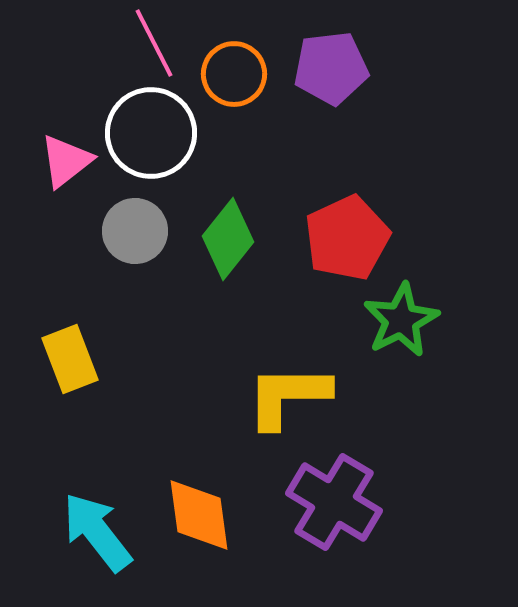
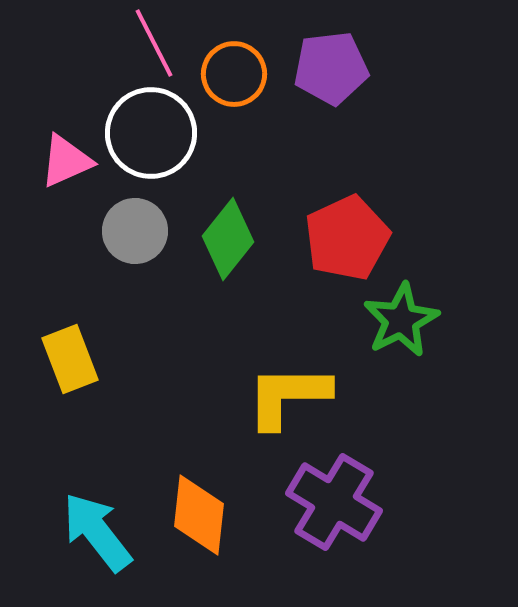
pink triangle: rotated 14 degrees clockwise
orange diamond: rotated 14 degrees clockwise
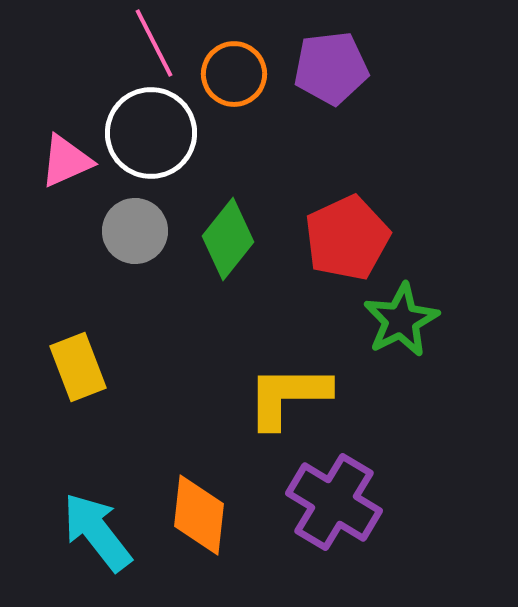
yellow rectangle: moved 8 px right, 8 px down
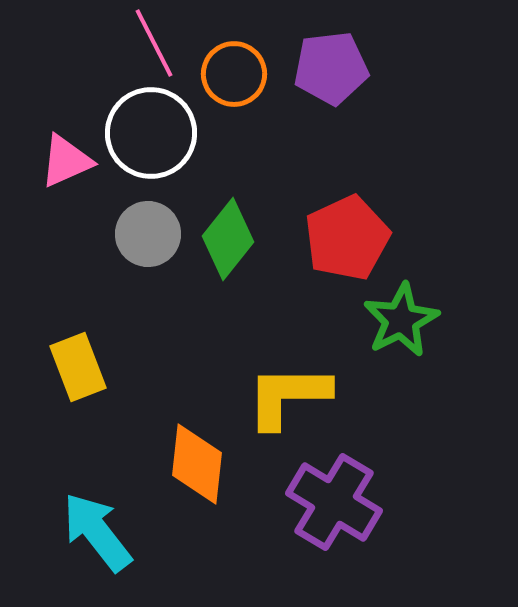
gray circle: moved 13 px right, 3 px down
orange diamond: moved 2 px left, 51 px up
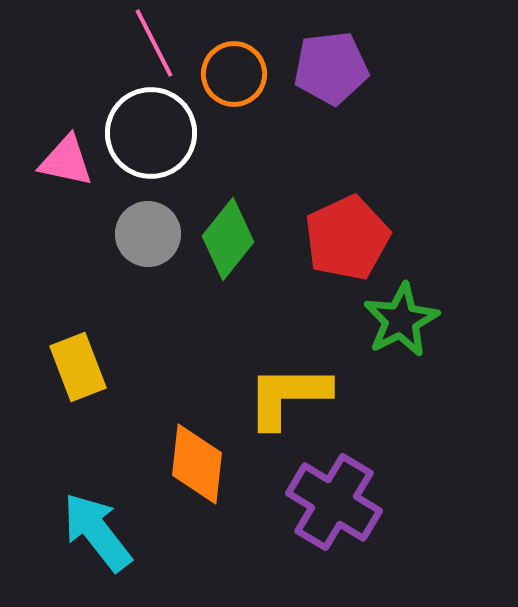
pink triangle: rotated 36 degrees clockwise
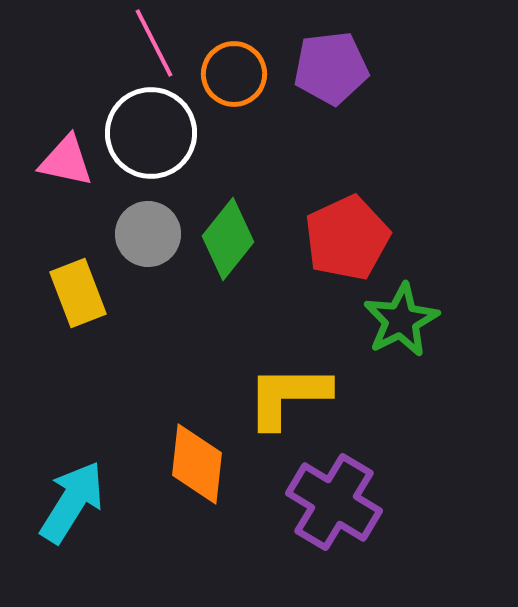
yellow rectangle: moved 74 px up
cyan arrow: moved 25 px left, 30 px up; rotated 70 degrees clockwise
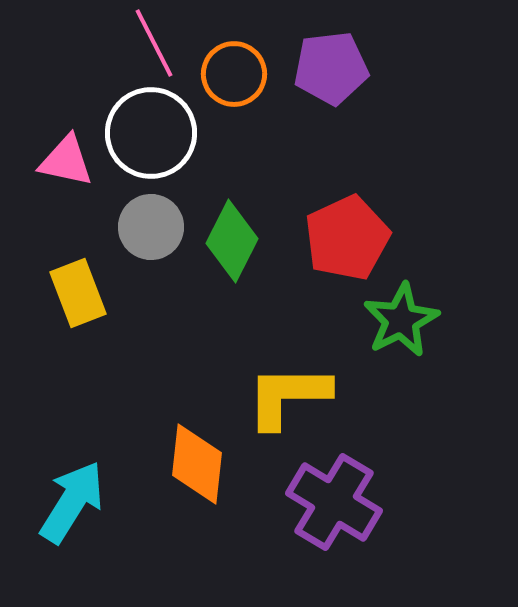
gray circle: moved 3 px right, 7 px up
green diamond: moved 4 px right, 2 px down; rotated 12 degrees counterclockwise
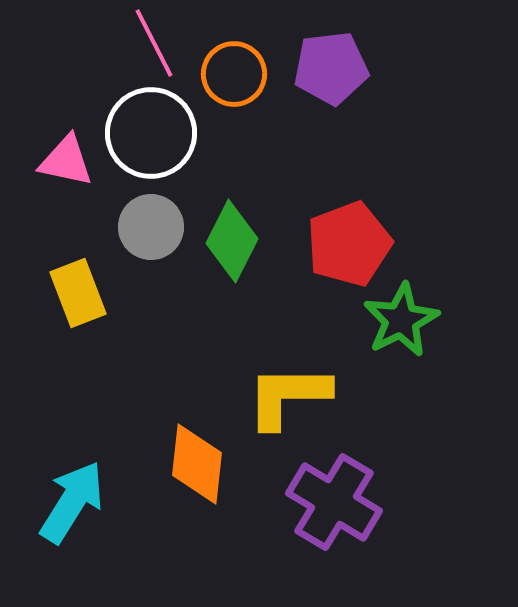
red pentagon: moved 2 px right, 6 px down; rotated 4 degrees clockwise
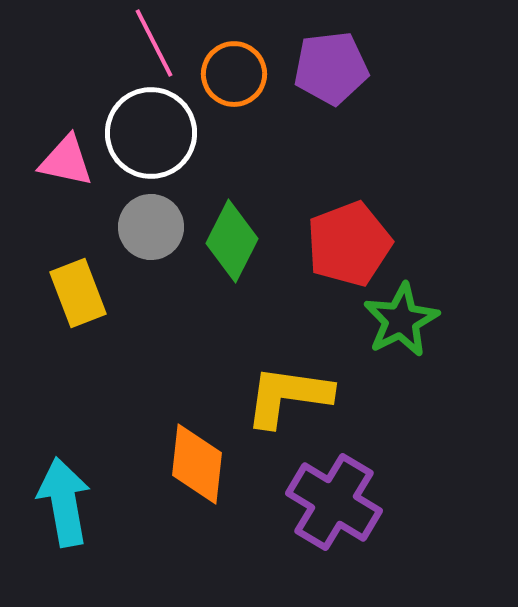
yellow L-shape: rotated 8 degrees clockwise
cyan arrow: moved 8 px left; rotated 42 degrees counterclockwise
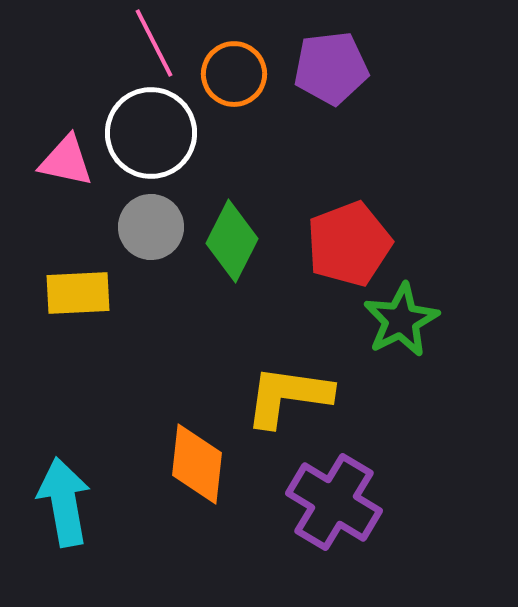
yellow rectangle: rotated 72 degrees counterclockwise
